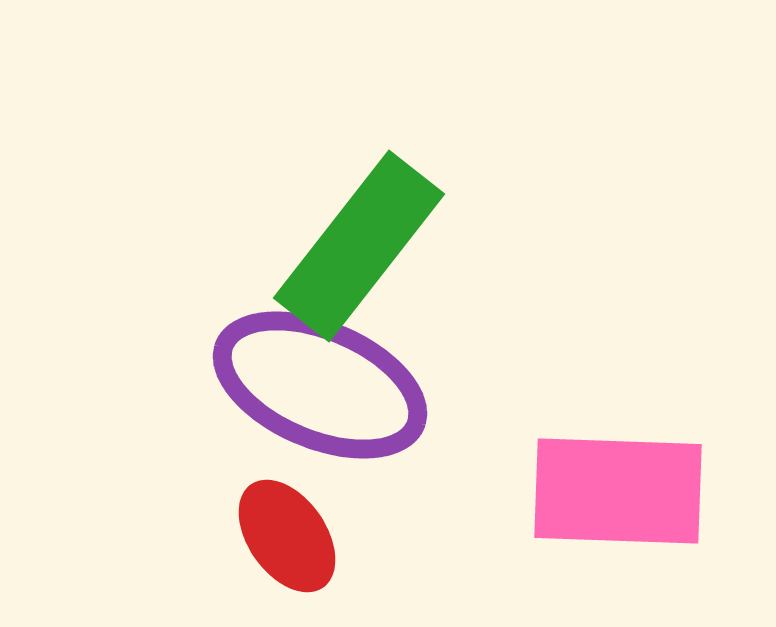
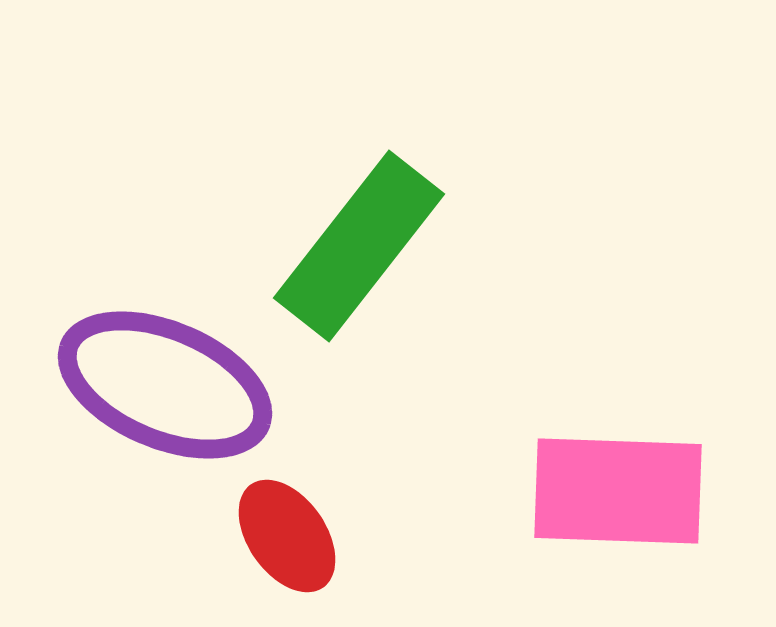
purple ellipse: moved 155 px left
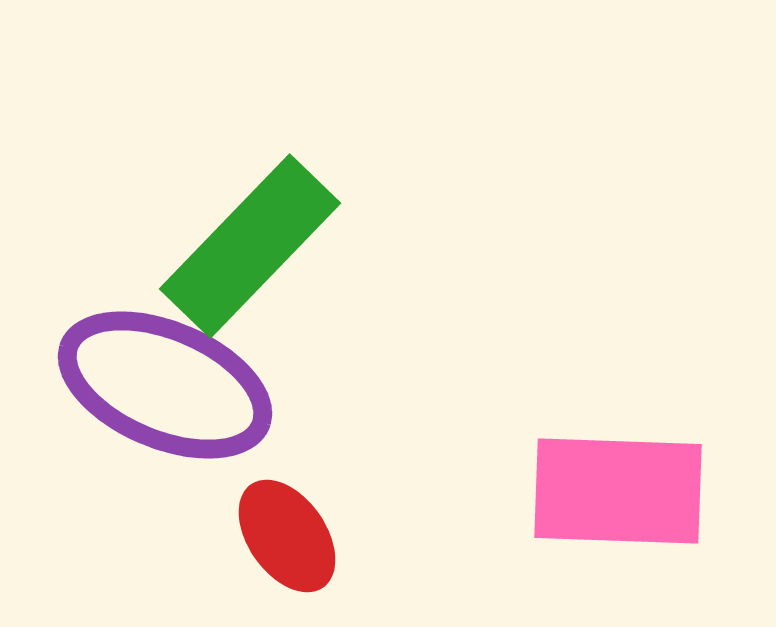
green rectangle: moved 109 px left; rotated 6 degrees clockwise
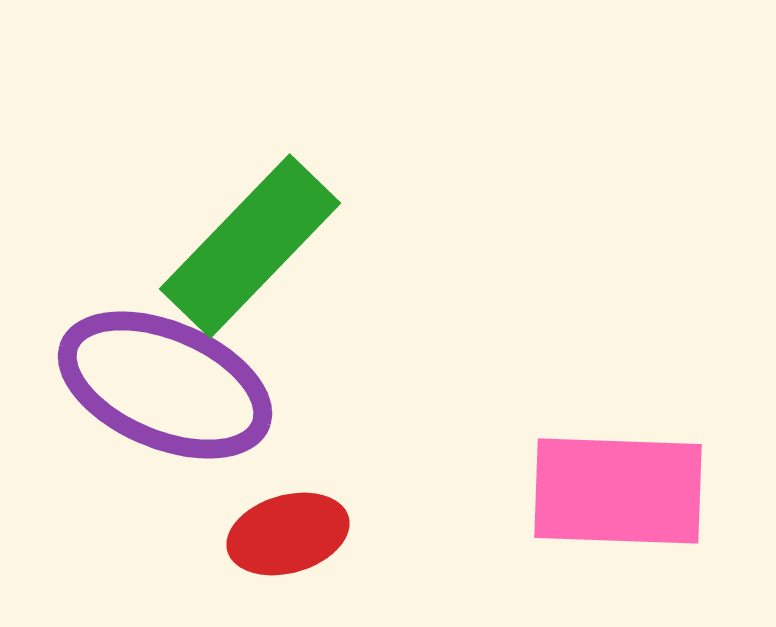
red ellipse: moved 1 px right, 2 px up; rotated 71 degrees counterclockwise
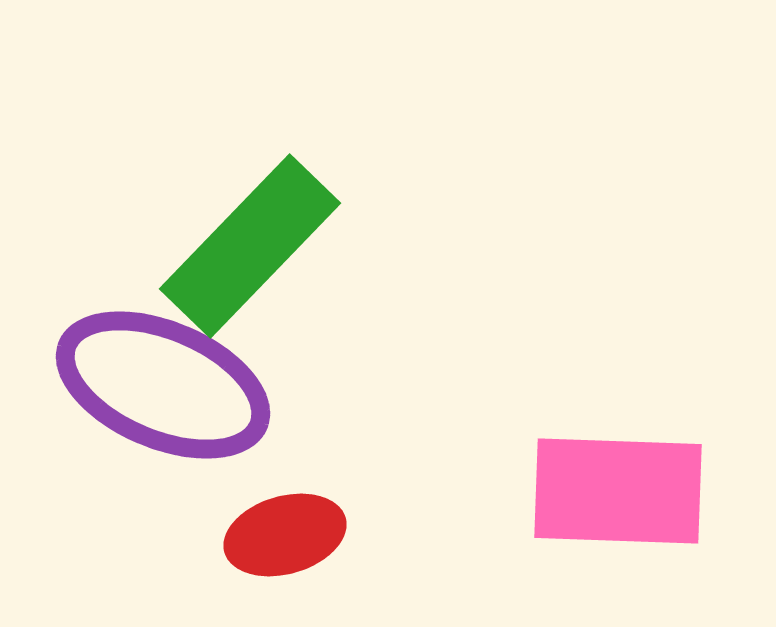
purple ellipse: moved 2 px left
red ellipse: moved 3 px left, 1 px down
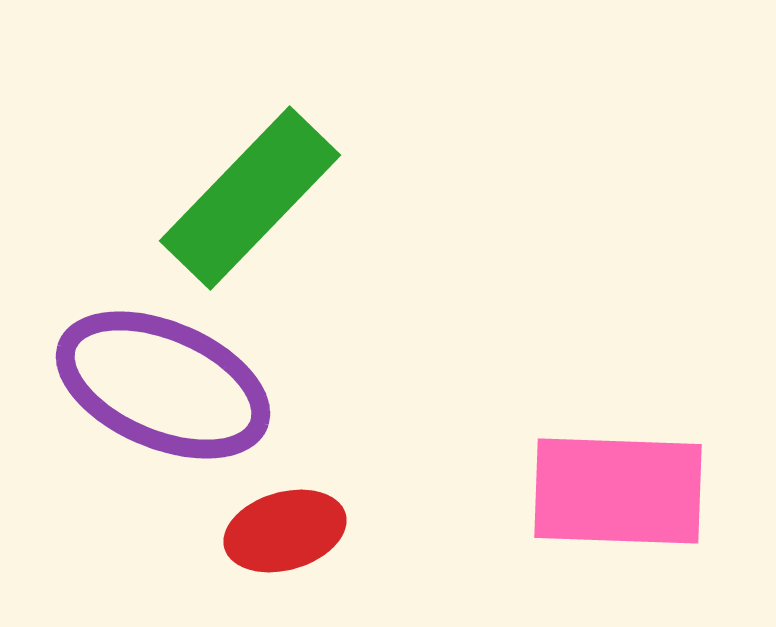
green rectangle: moved 48 px up
red ellipse: moved 4 px up
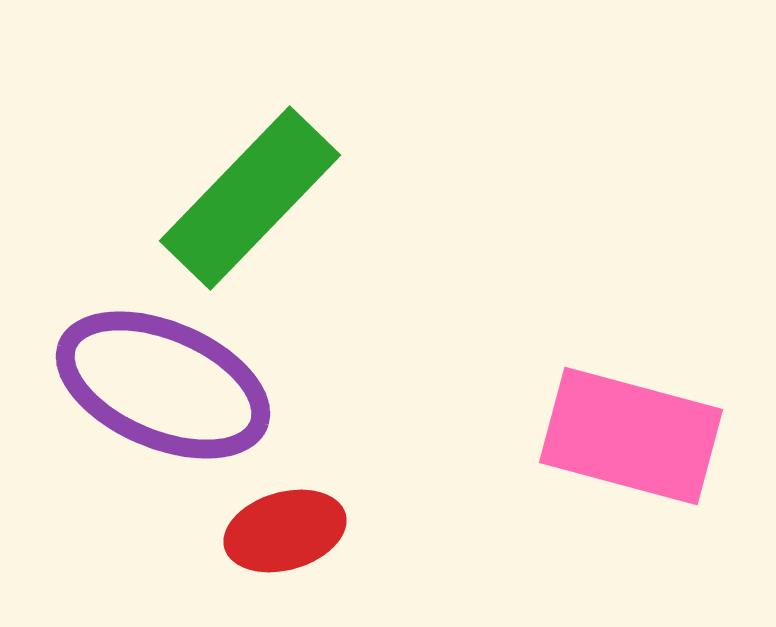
pink rectangle: moved 13 px right, 55 px up; rotated 13 degrees clockwise
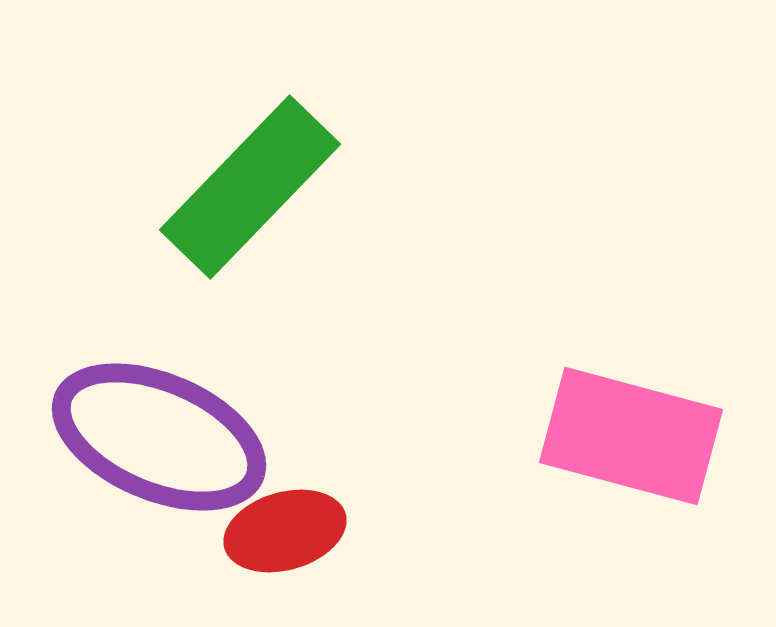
green rectangle: moved 11 px up
purple ellipse: moved 4 px left, 52 px down
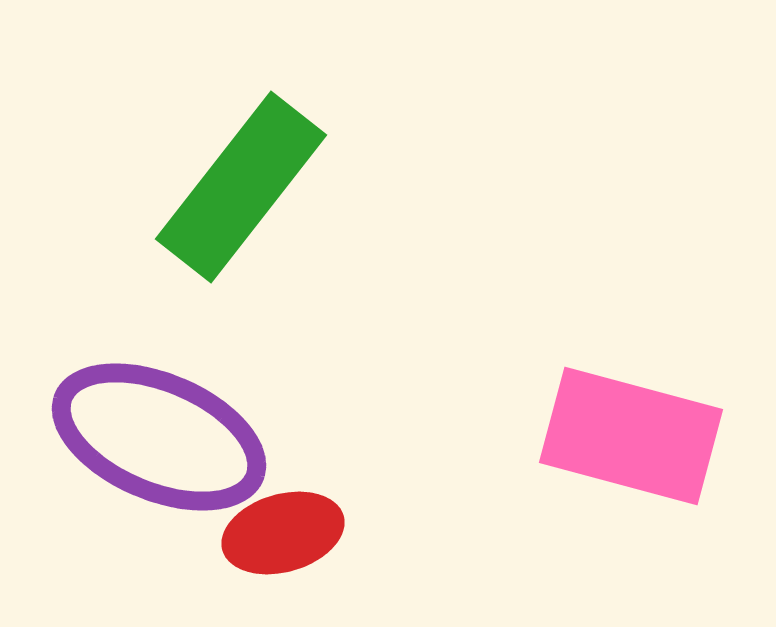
green rectangle: moved 9 px left; rotated 6 degrees counterclockwise
red ellipse: moved 2 px left, 2 px down
